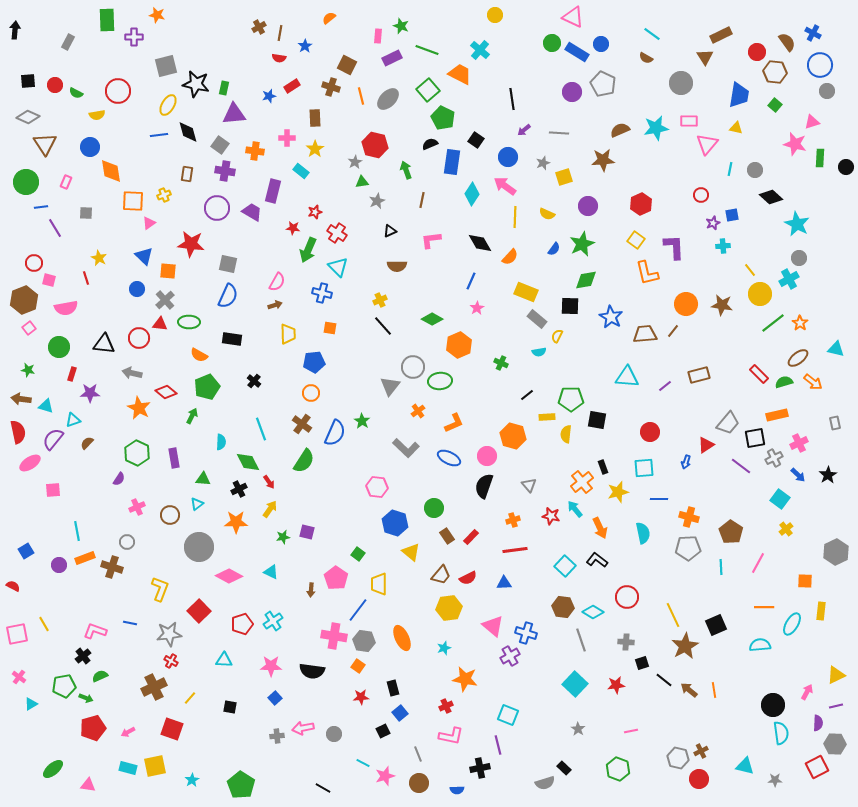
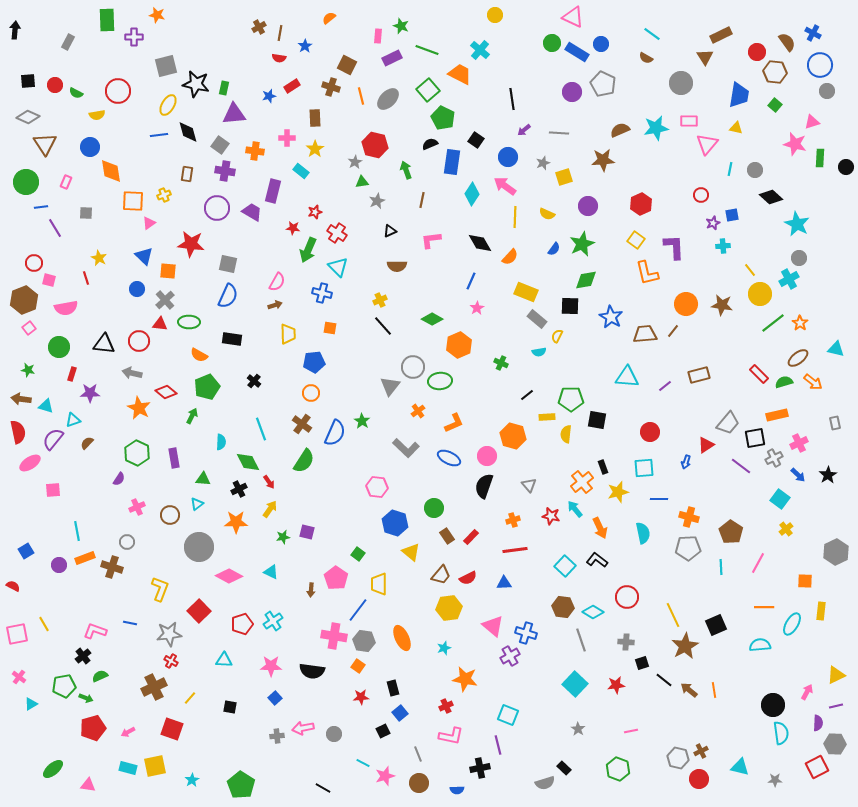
red circle at (139, 338): moved 3 px down
cyan triangle at (745, 766): moved 5 px left, 1 px down
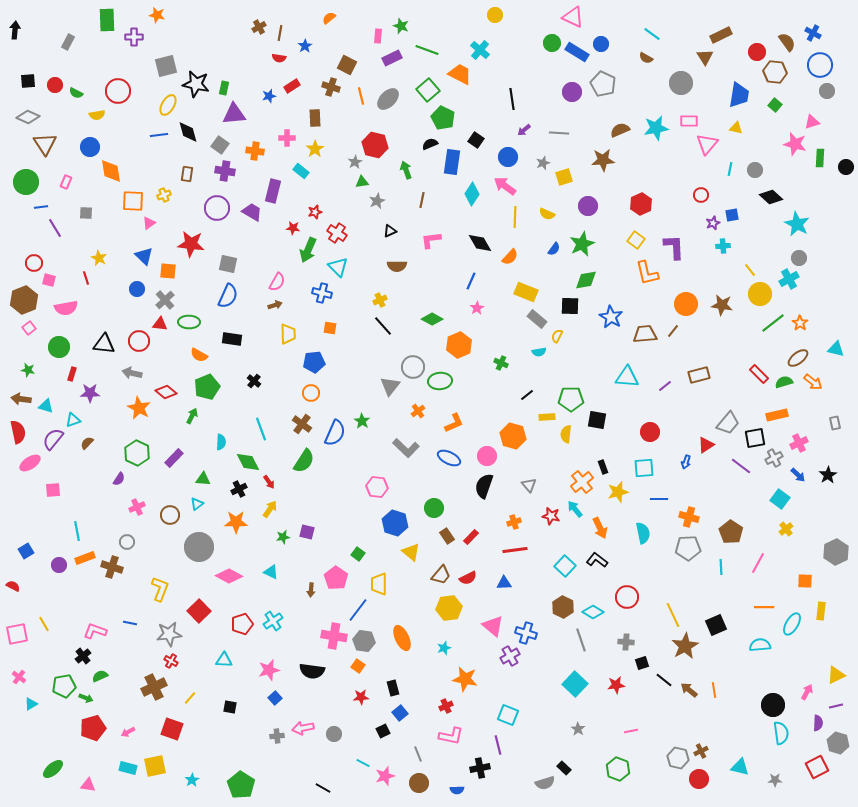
purple rectangle at (174, 458): rotated 54 degrees clockwise
orange cross at (513, 520): moved 1 px right, 2 px down
brown hexagon at (563, 607): rotated 20 degrees clockwise
pink star at (271, 666): moved 2 px left, 4 px down; rotated 15 degrees counterclockwise
gray hexagon at (835, 744): moved 3 px right, 1 px up; rotated 15 degrees clockwise
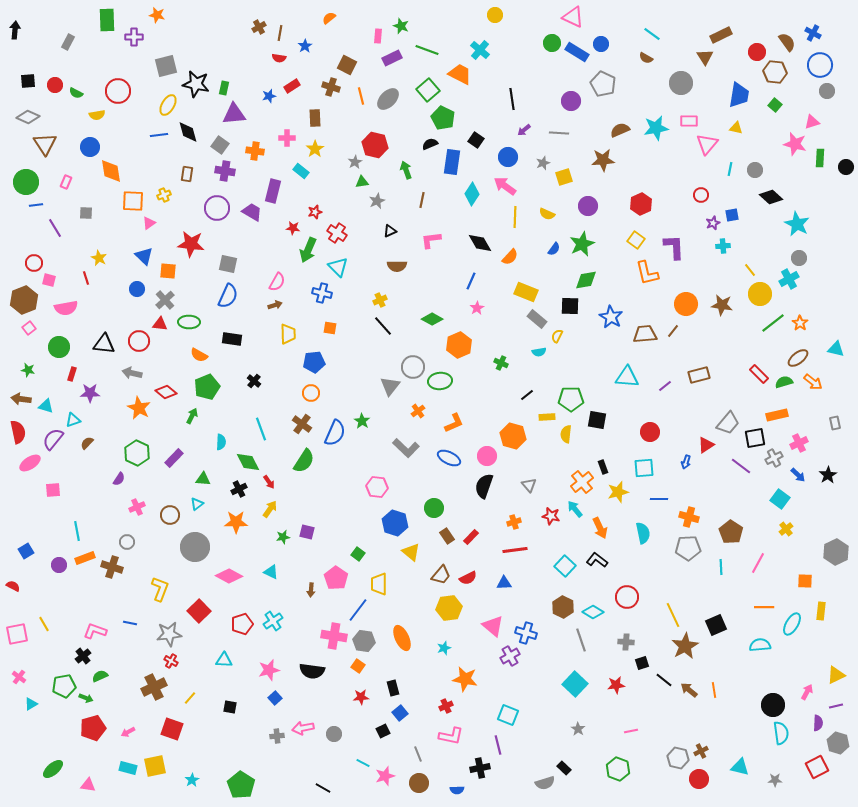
purple circle at (572, 92): moved 1 px left, 9 px down
blue line at (41, 207): moved 5 px left, 2 px up
gray circle at (199, 547): moved 4 px left
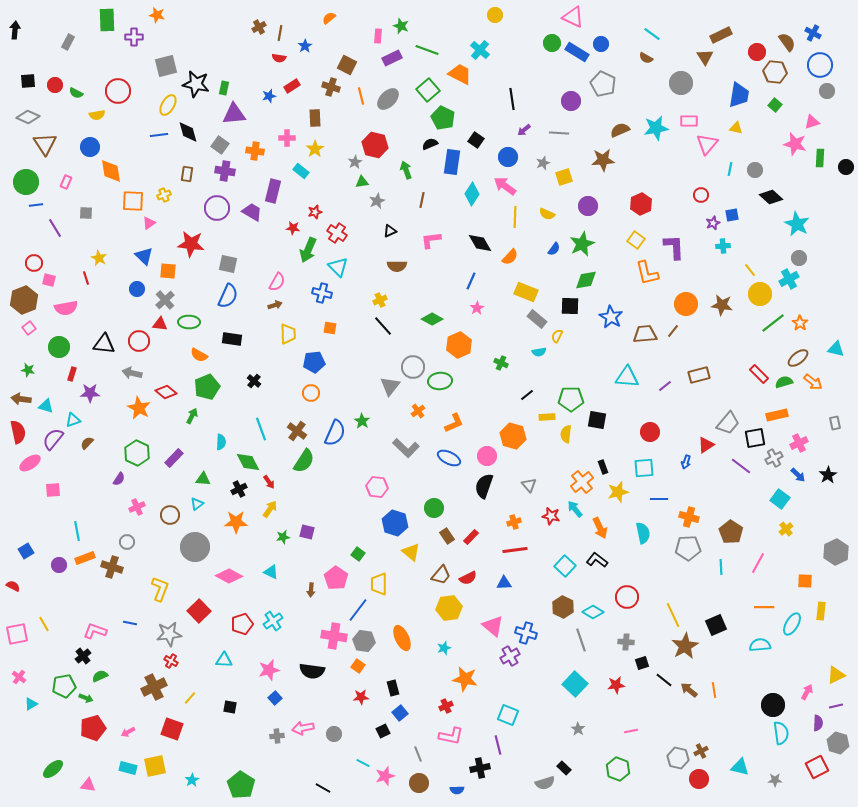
brown cross at (302, 424): moved 5 px left, 7 px down
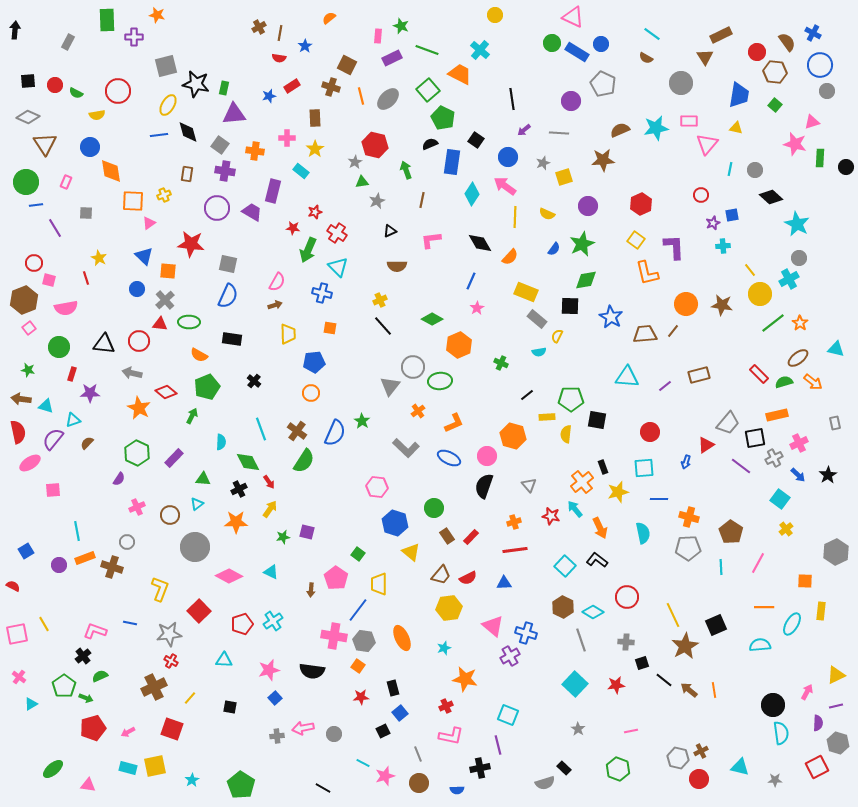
green pentagon at (64, 686): rotated 25 degrees counterclockwise
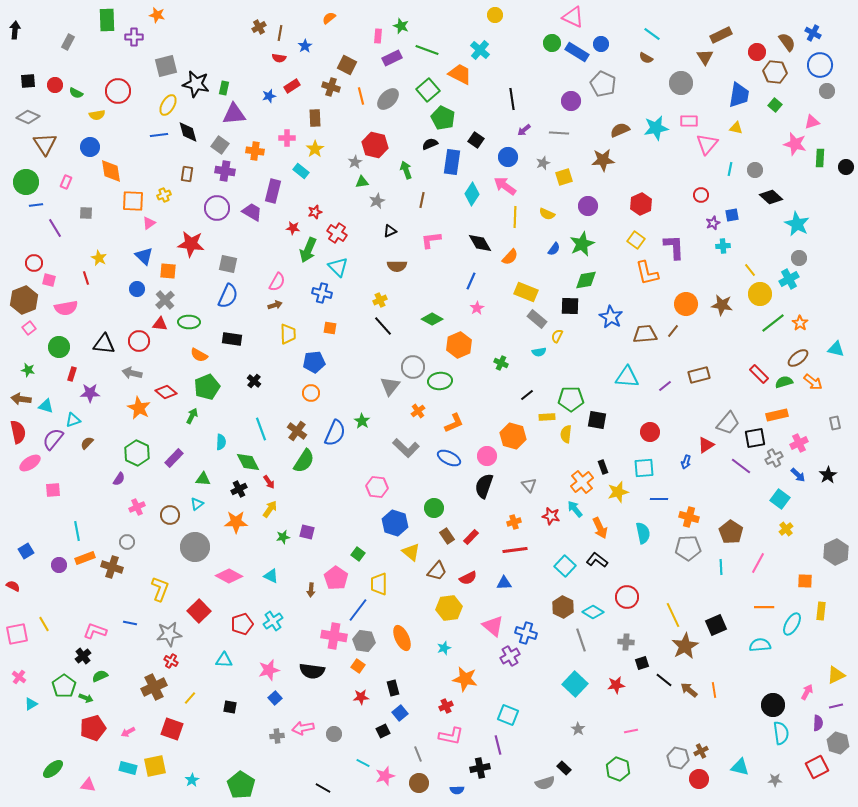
cyan triangle at (271, 572): moved 4 px down
brown trapezoid at (441, 575): moved 4 px left, 4 px up
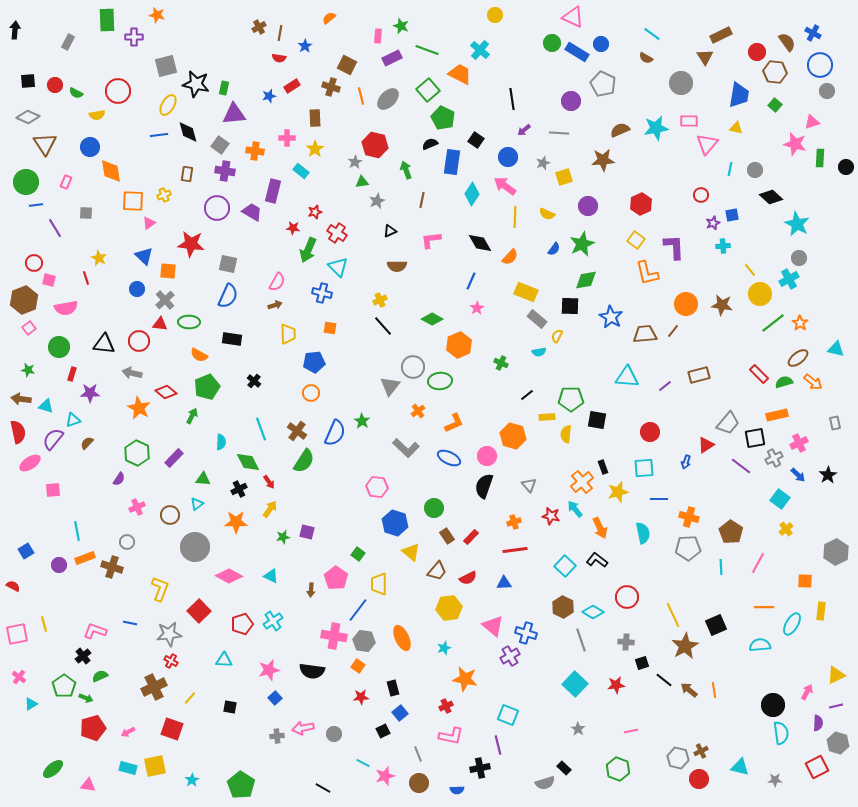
yellow line at (44, 624): rotated 14 degrees clockwise
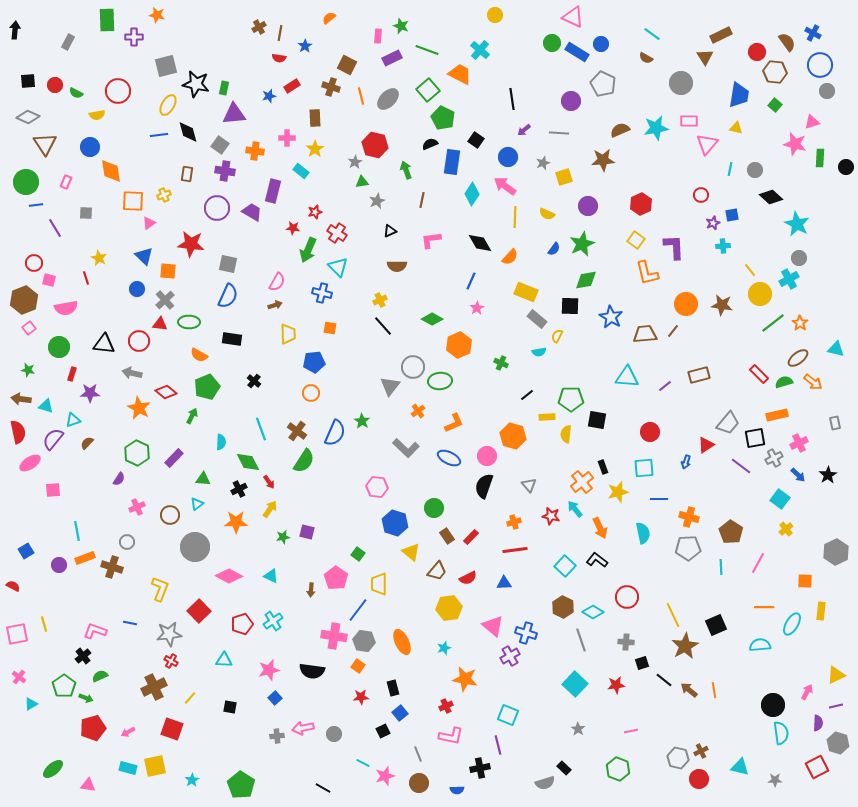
orange ellipse at (402, 638): moved 4 px down
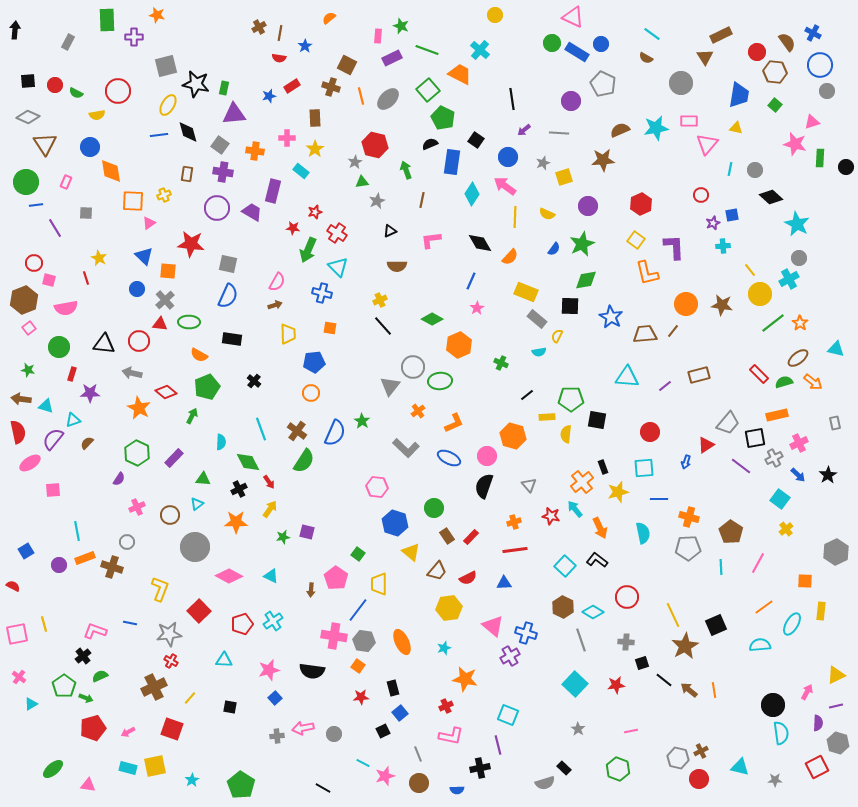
purple cross at (225, 171): moved 2 px left, 1 px down
orange line at (764, 607): rotated 36 degrees counterclockwise
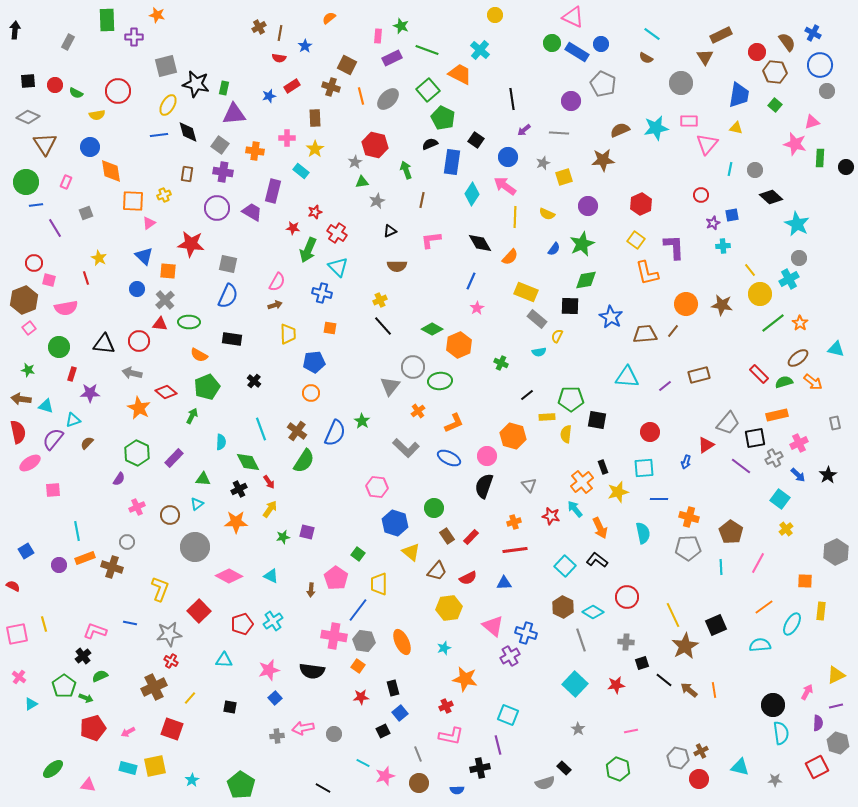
gray square at (86, 213): rotated 24 degrees counterclockwise
green diamond at (432, 319): moved 10 px down
